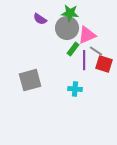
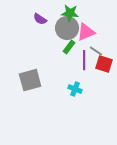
pink triangle: moved 1 px left, 3 px up
green rectangle: moved 4 px left, 2 px up
cyan cross: rotated 16 degrees clockwise
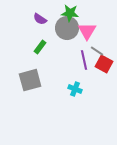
pink triangle: moved 1 px right, 1 px up; rotated 36 degrees counterclockwise
green rectangle: moved 29 px left
gray line: moved 1 px right
purple line: rotated 12 degrees counterclockwise
red square: rotated 12 degrees clockwise
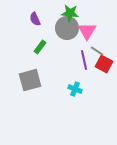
purple semicircle: moved 5 px left; rotated 32 degrees clockwise
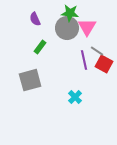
pink triangle: moved 4 px up
cyan cross: moved 8 px down; rotated 24 degrees clockwise
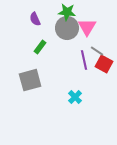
green star: moved 3 px left, 1 px up
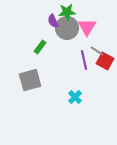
green star: rotated 12 degrees counterclockwise
purple semicircle: moved 18 px right, 2 px down
red square: moved 1 px right, 3 px up
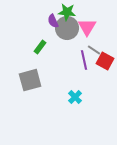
green star: rotated 12 degrees clockwise
gray line: moved 3 px left, 1 px up
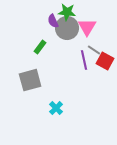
cyan cross: moved 19 px left, 11 px down
